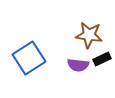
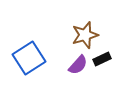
brown star: moved 4 px left; rotated 24 degrees counterclockwise
purple semicircle: rotated 55 degrees counterclockwise
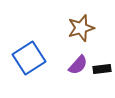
brown star: moved 4 px left, 7 px up
black rectangle: moved 10 px down; rotated 18 degrees clockwise
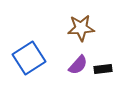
brown star: rotated 12 degrees clockwise
black rectangle: moved 1 px right
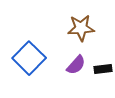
blue square: rotated 12 degrees counterclockwise
purple semicircle: moved 2 px left
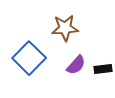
brown star: moved 16 px left
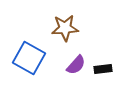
blue square: rotated 16 degrees counterclockwise
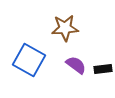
blue square: moved 2 px down
purple semicircle: rotated 95 degrees counterclockwise
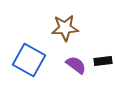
black rectangle: moved 8 px up
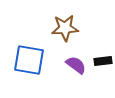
blue square: rotated 20 degrees counterclockwise
